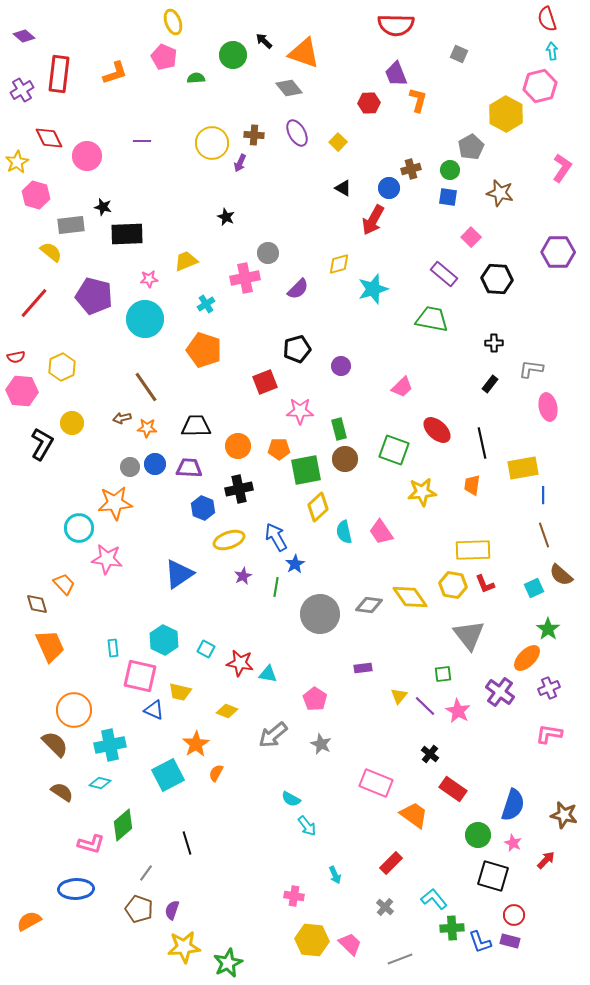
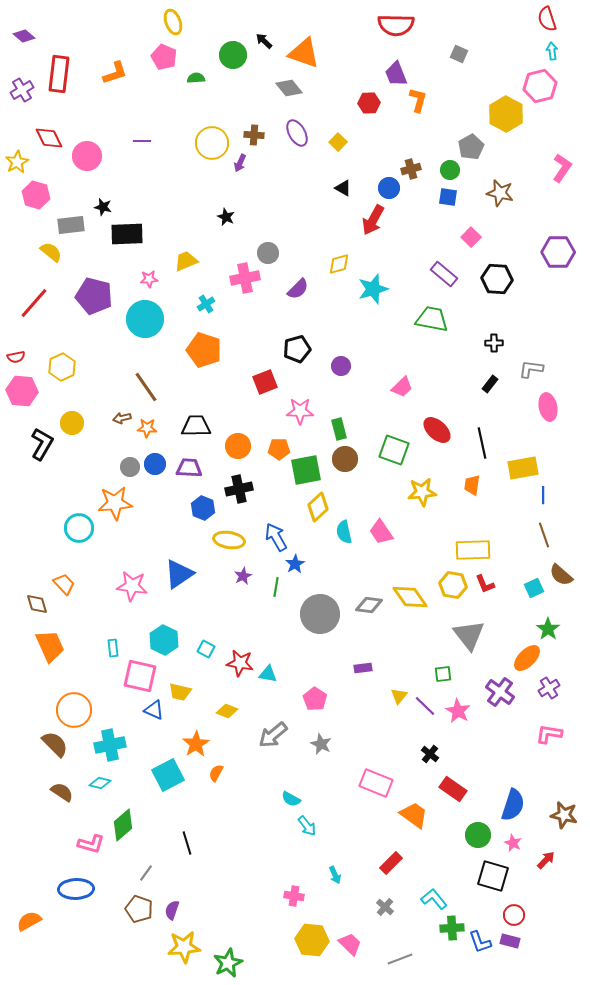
yellow ellipse at (229, 540): rotated 28 degrees clockwise
pink star at (107, 559): moved 25 px right, 27 px down
purple cross at (549, 688): rotated 10 degrees counterclockwise
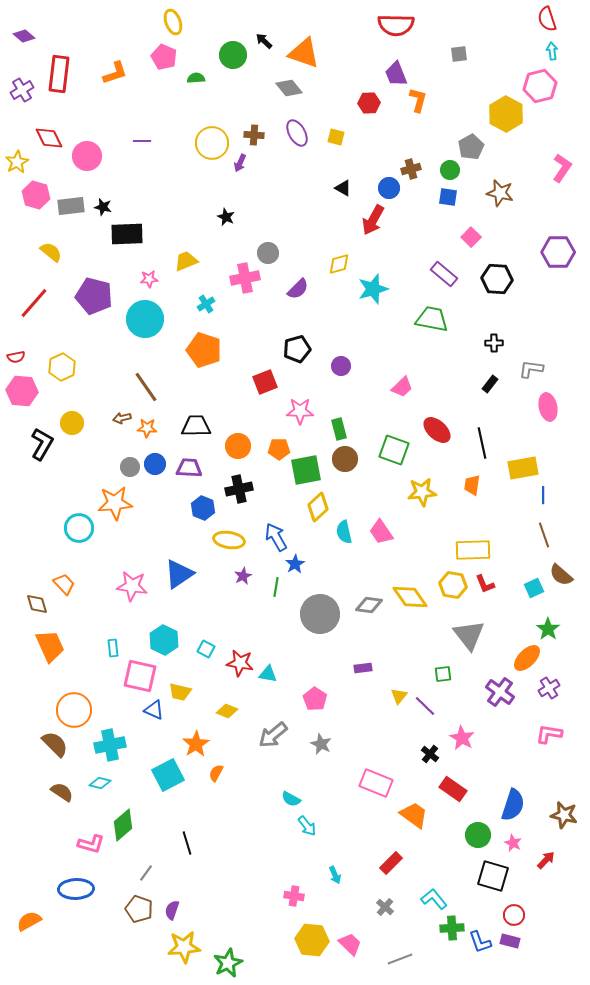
gray square at (459, 54): rotated 30 degrees counterclockwise
yellow square at (338, 142): moved 2 px left, 5 px up; rotated 30 degrees counterclockwise
gray rectangle at (71, 225): moved 19 px up
pink star at (458, 711): moved 4 px right, 27 px down
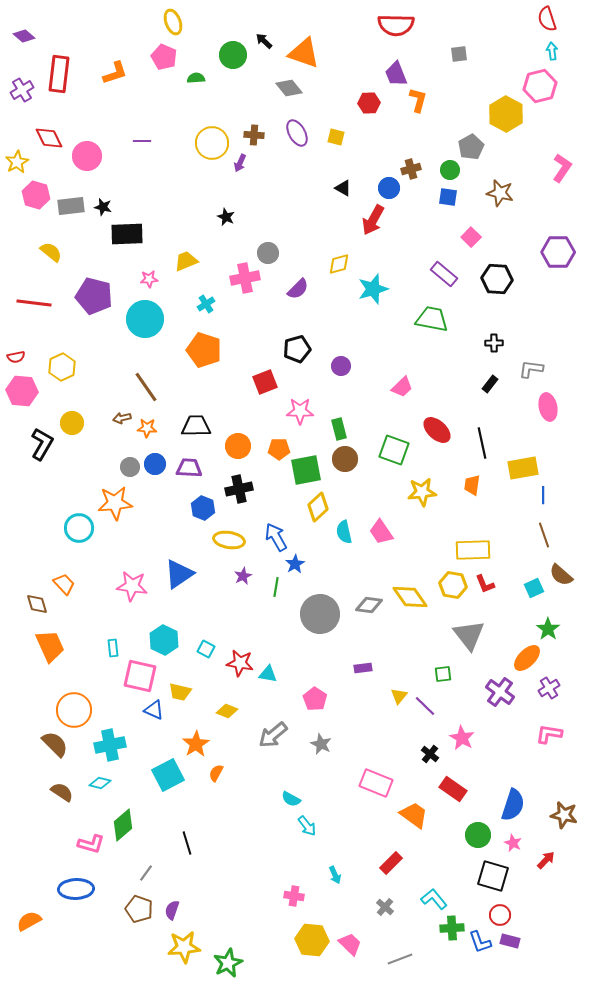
red line at (34, 303): rotated 56 degrees clockwise
red circle at (514, 915): moved 14 px left
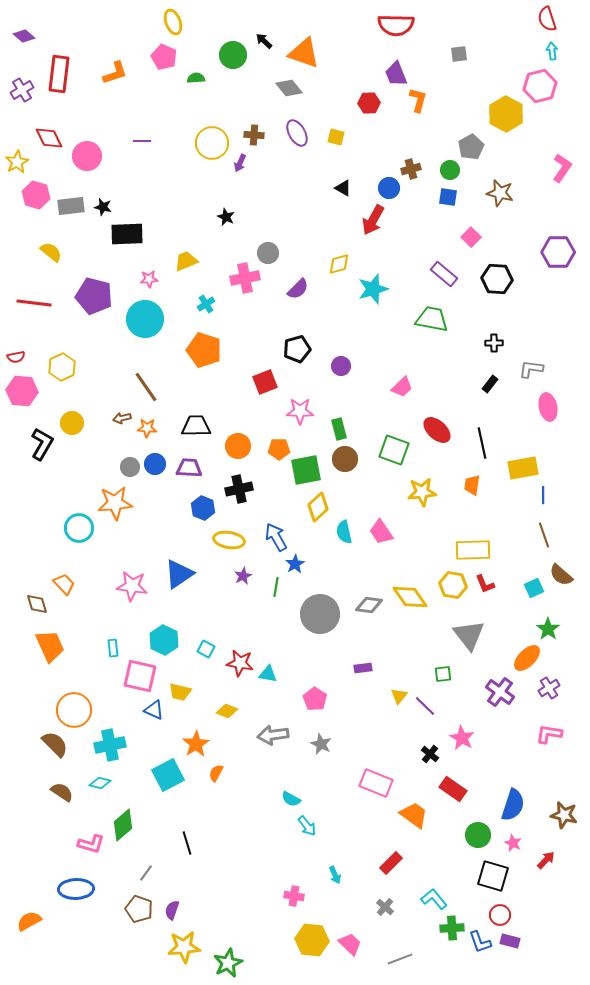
gray arrow at (273, 735): rotated 32 degrees clockwise
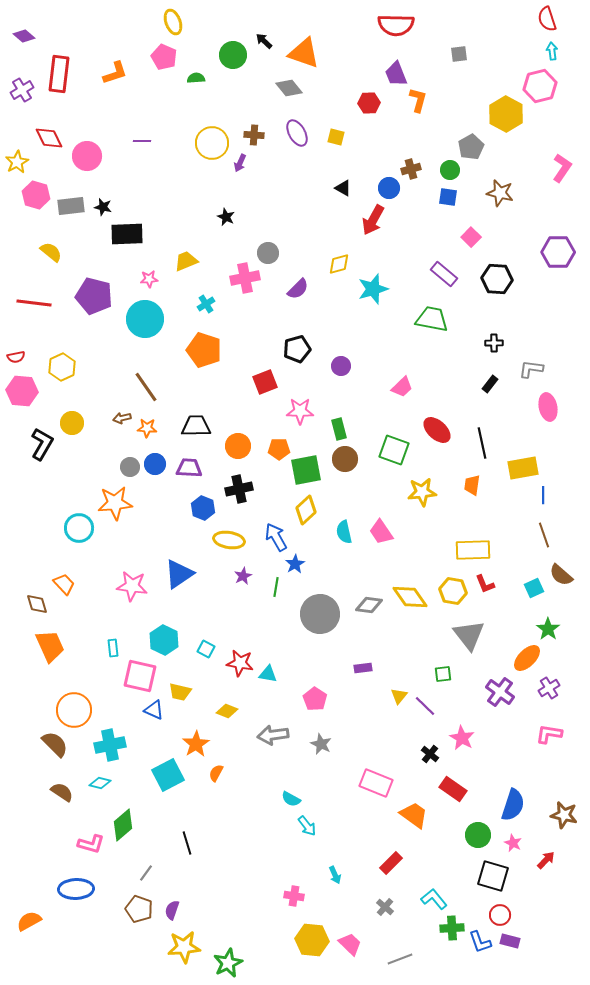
yellow diamond at (318, 507): moved 12 px left, 3 px down
yellow hexagon at (453, 585): moved 6 px down
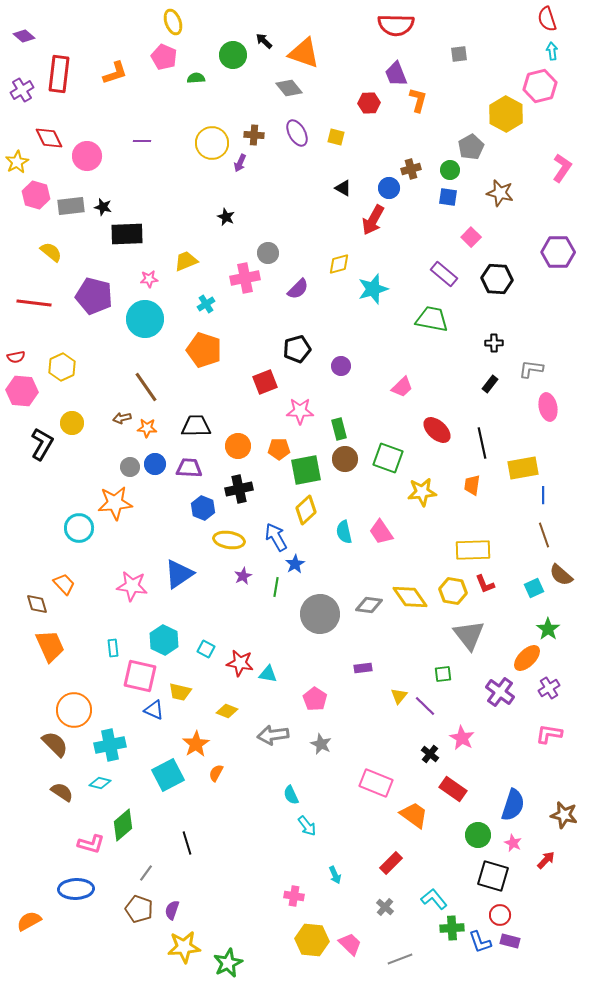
green square at (394, 450): moved 6 px left, 8 px down
cyan semicircle at (291, 799): moved 4 px up; rotated 36 degrees clockwise
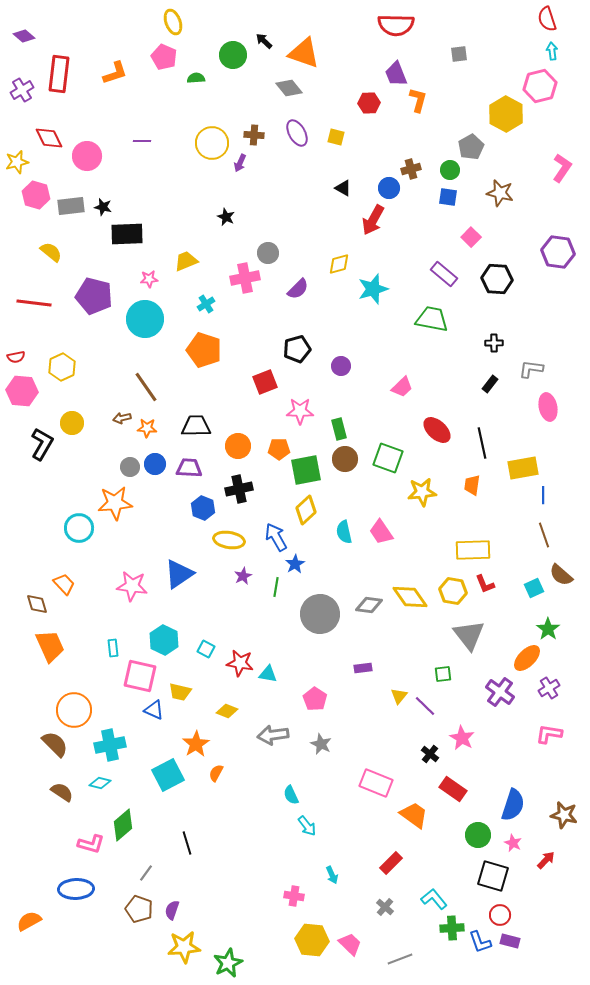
yellow star at (17, 162): rotated 15 degrees clockwise
purple hexagon at (558, 252): rotated 8 degrees clockwise
cyan arrow at (335, 875): moved 3 px left
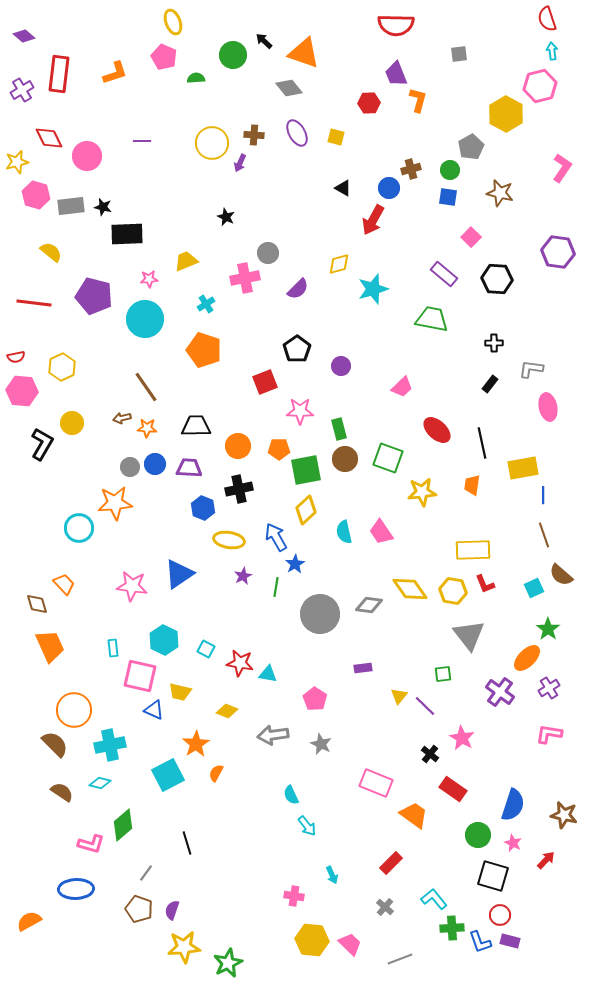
black pentagon at (297, 349): rotated 20 degrees counterclockwise
yellow diamond at (410, 597): moved 8 px up
